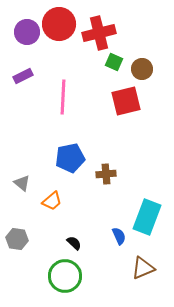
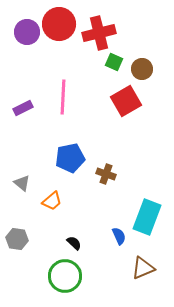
purple rectangle: moved 32 px down
red square: rotated 16 degrees counterclockwise
brown cross: rotated 24 degrees clockwise
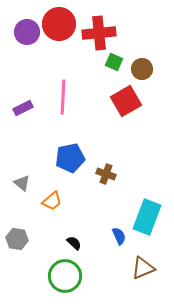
red cross: rotated 8 degrees clockwise
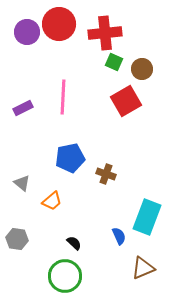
red cross: moved 6 px right
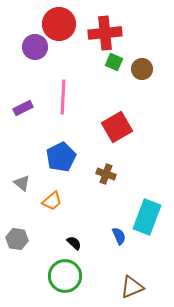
purple circle: moved 8 px right, 15 px down
red square: moved 9 px left, 26 px down
blue pentagon: moved 9 px left, 1 px up; rotated 16 degrees counterclockwise
brown triangle: moved 11 px left, 19 px down
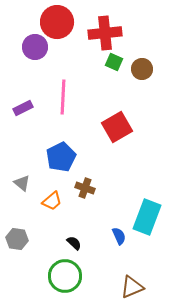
red circle: moved 2 px left, 2 px up
brown cross: moved 21 px left, 14 px down
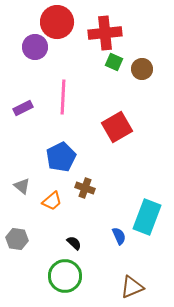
gray triangle: moved 3 px down
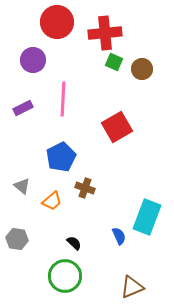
purple circle: moved 2 px left, 13 px down
pink line: moved 2 px down
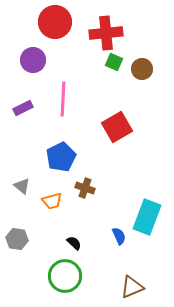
red circle: moved 2 px left
red cross: moved 1 px right
orange trapezoid: rotated 25 degrees clockwise
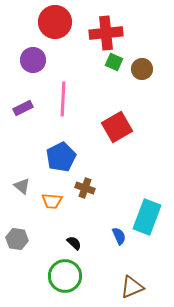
orange trapezoid: rotated 20 degrees clockwise
